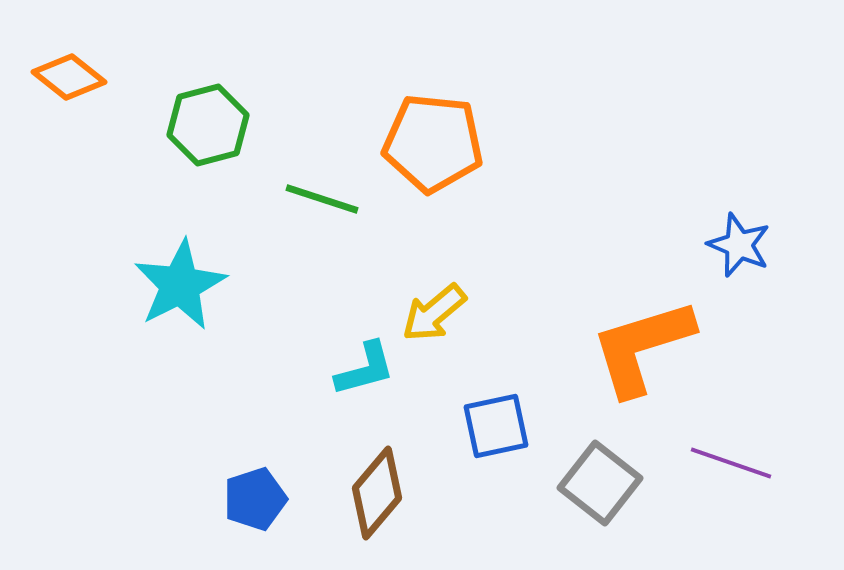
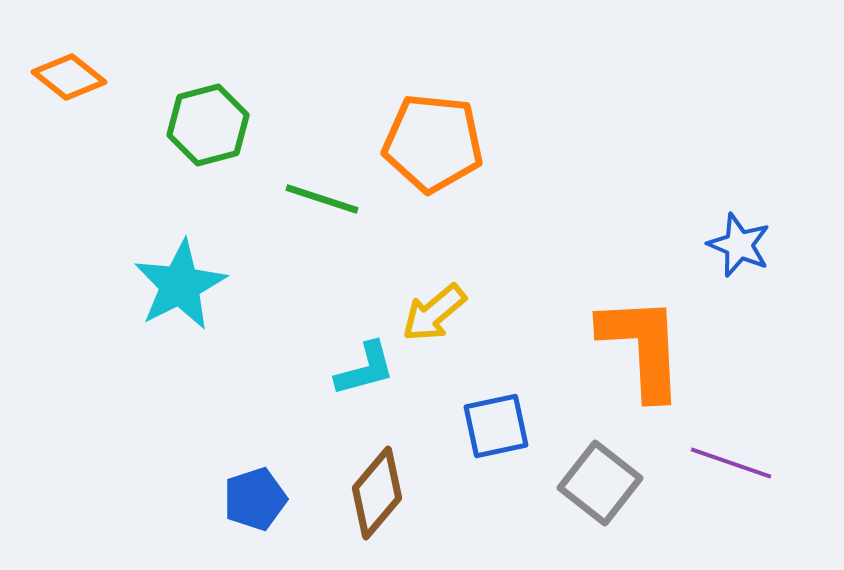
orange L-shape: rotated 104 degrees clockwise
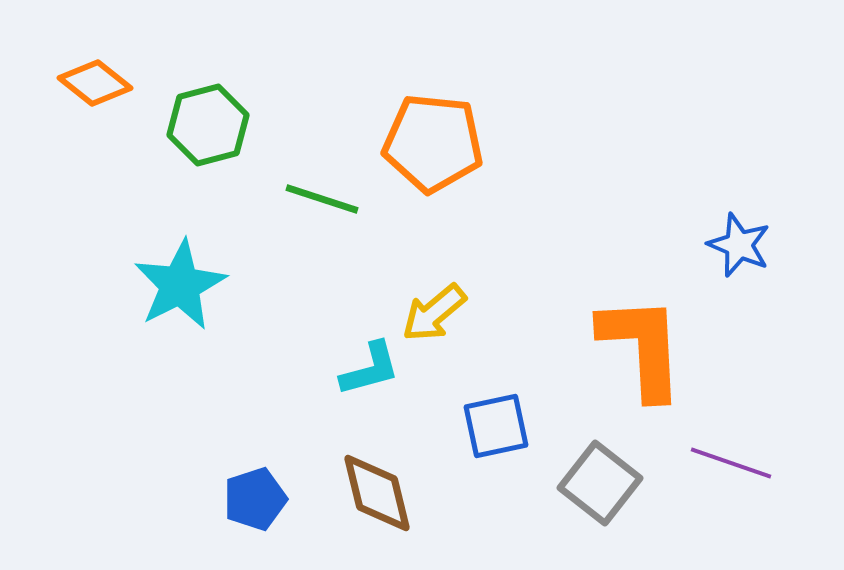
orange diamond: moved 26 px right, 6 px down
cyan L-shape: moved 5 px right
brown diamond: rotated 54 degrees counterclockwise
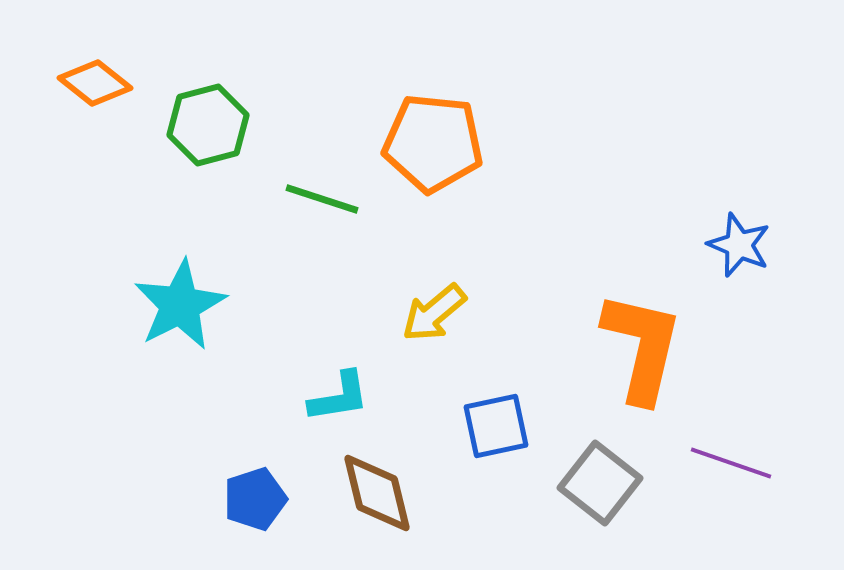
cyan star: moved 20 px down
orange L-shape: rotated 16 degrees clockwise
cyan L-shape: moved 31 px left, 28 px down; rotated 6 degrees clockwise
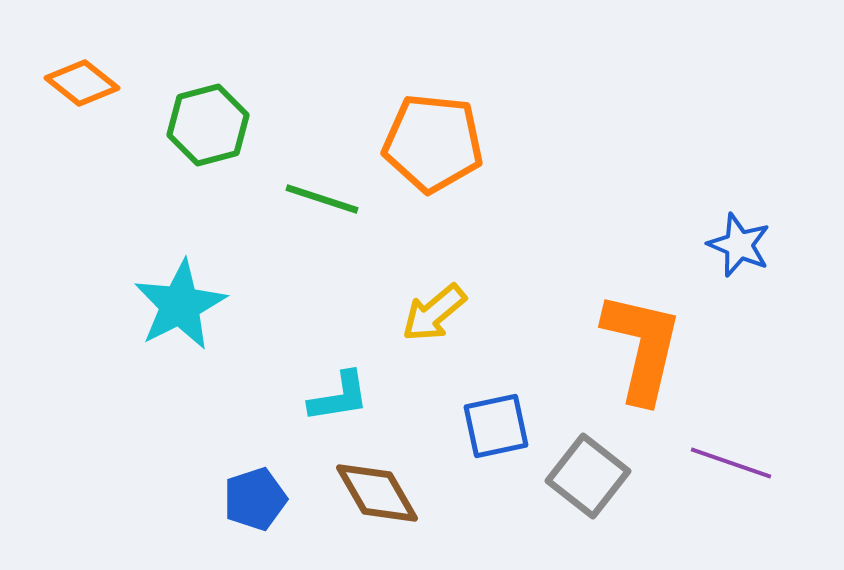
orange diamond: moved 13 px left
gray square: moved 12 px left, 7 px up
brown diamond: rotated 16 degrees counterclockwise
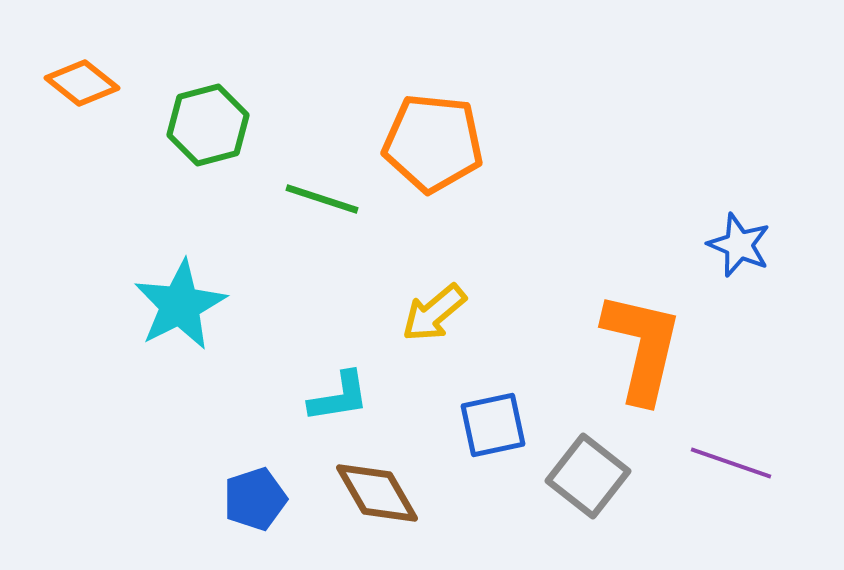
blue square: moved 3 px left, 1 px up
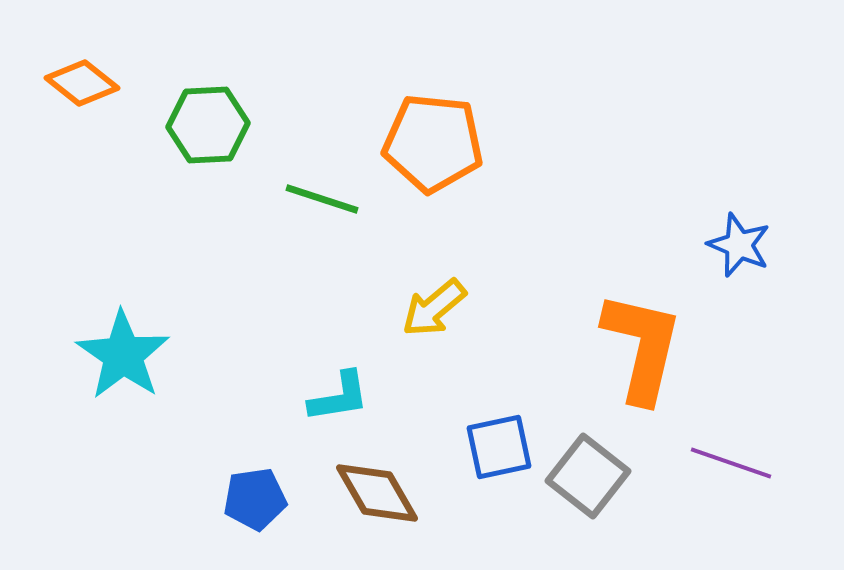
green hexagon: rotated 12 degrees clockwise
cyan star: moved 57 px left, 50 px down; rotated 10 degrees counterclockwise
yellow arrow: moved 5 px up
blue square: moved 6 px right, 22 px down
blue pentagon: rotated 10 degrees clockwise
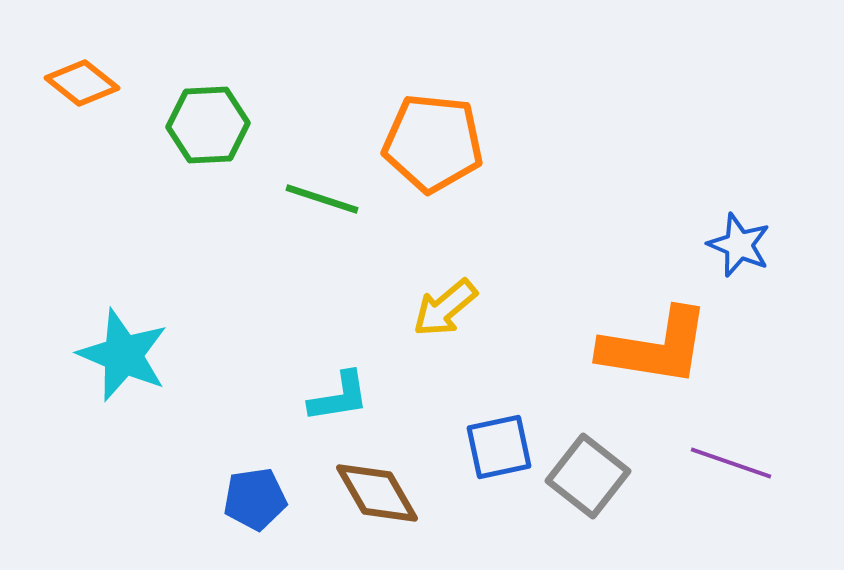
yellow arrow: moved 11 px right
orange L-shape: moved 13 px right; rotated 86 degrees clockwise
cyan star: rotated 12 degrees counterclockwise
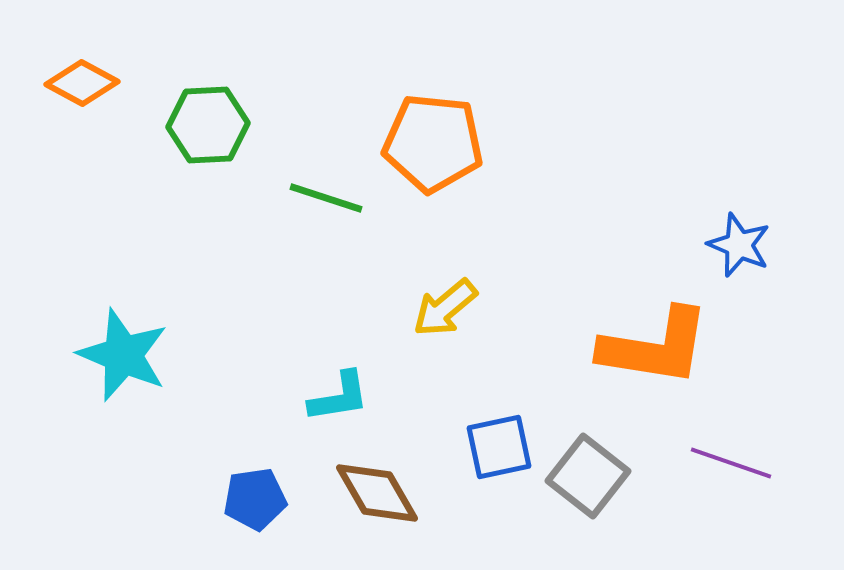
orange diamond: rotated 10 degrees counterclockwise
green line: moved 4 px right, 1 px up
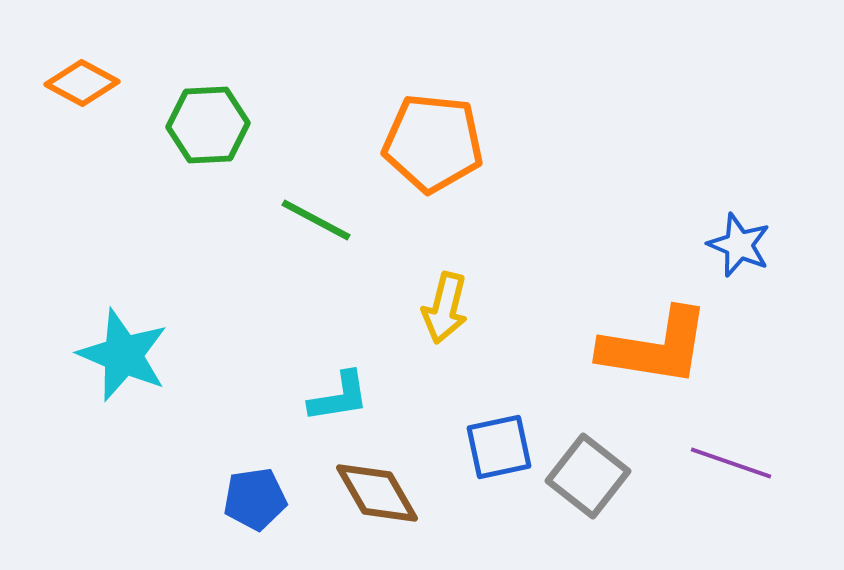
green line: moved 10 px left, 22 px down; rotated 10 degrees clockwise
yellow arrow: rotated 36 degrees counterclockwise
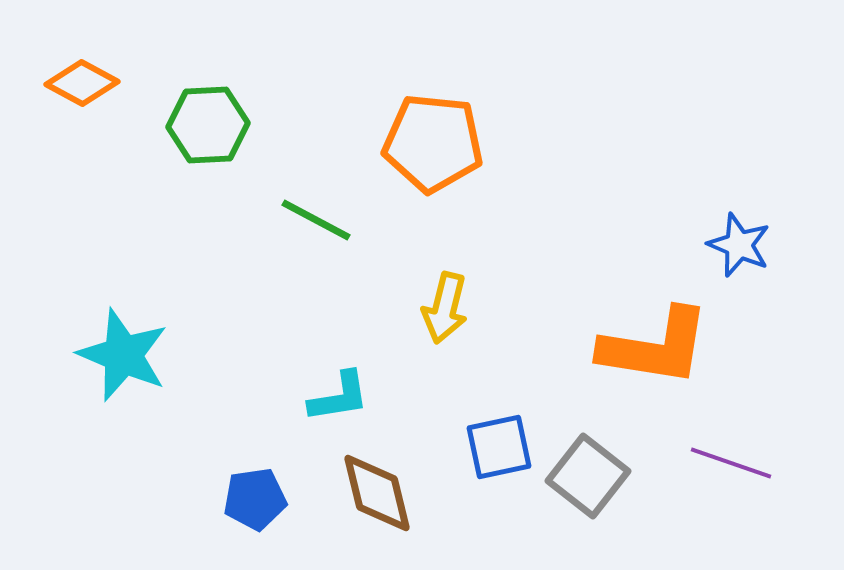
brown diamond: rotated 16 degrees clockwise
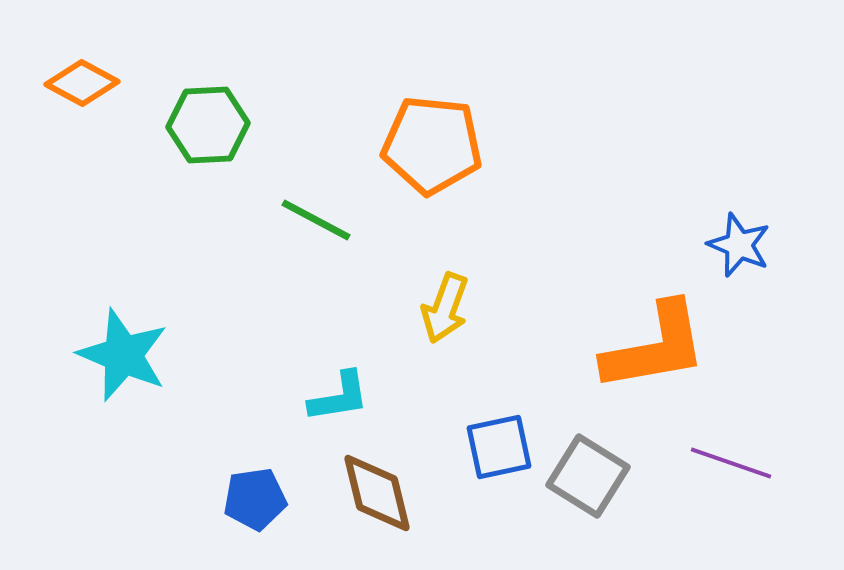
orange pentagon: moved 1 px left, 2 px down
yellow arrow: rotated 6 degrees clockwise
orange L-shape: rotated 19 degrees counterclockwise
gray square: rotated 6 degrees counterclockwise
